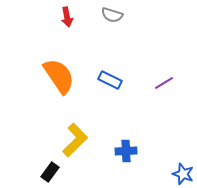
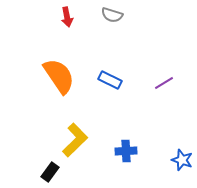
blue star: moved 1 px left, 14 px up
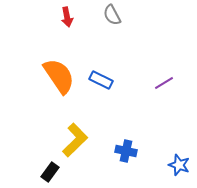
gray semicircle: rotated 45 degrees clockwise
blue rectangle: moved 9 px left
blue cross: rotated 15 degrees clockwise
blue star: moved 3 px left, 5 px down
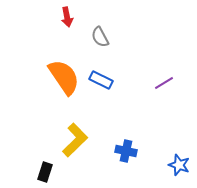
gray semicircle: moved 12 px left, 22 px down
orange semicircle: moved 5 px right, 1 px down
black rectangle: moved 5 px left; rotated 18 degrees counterclockwise
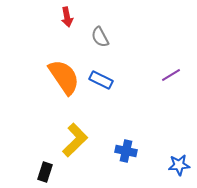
purple line: moved 7 px right, 8 px up
blue star: rotated 25 degrees counterclockwise
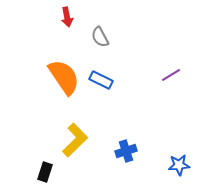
blue cross: rotated 30 degrees counterclockwise
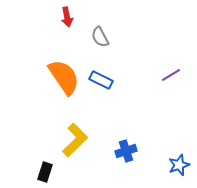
blue star: rotated 15 degrees counterclockwise
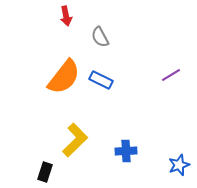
red arrow: moved 1 px left, 1 px up
orange semicircle: rotated 72 degrees clockwise
blue cross: rotated 15 degrees clockwise
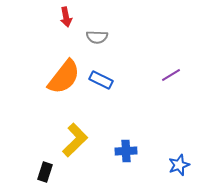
red arrow: moved 1 px down
gray semicircle: moved 3 px left; rotated 60 degrees counterclockwise
